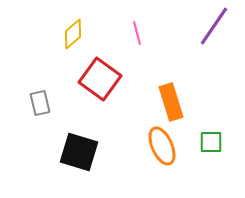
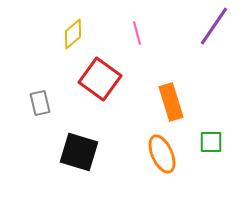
orange ellipse: moved 8 px down
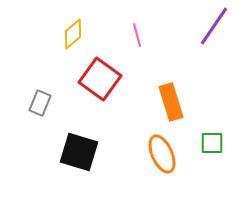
pink line: moved 2 px down
gray rectangle: rotated 35 degrees clockwise
green square: moved 1 px right, 1 px down
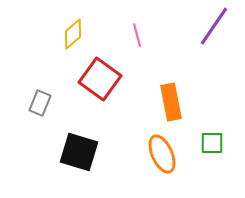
orange rectangle: rotated 6 degrees clockwise
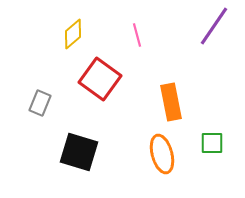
orange ellipse: rotated 9 degrees clockwise
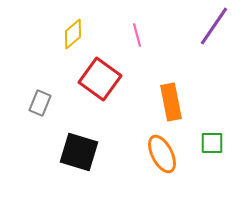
orange ellipse: rotated 12 degrees counterclockwise
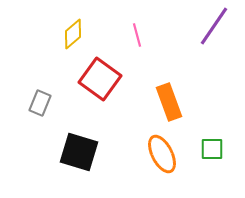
orange rectangle: moved 2 px left; rotated 9 degrees counterclockwise
green square: moved 6 px down
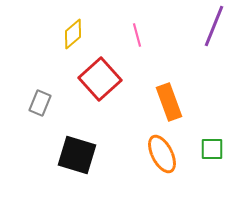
purple line: rotated 12 degrees counterclockwise
red square: rotated 12 degrees clockwise
black square: moved 2 px left, 3 px down
